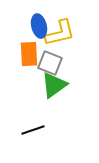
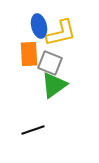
yellow L-shape: moved 1 px right
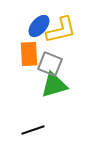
blue ellipse: rotated 55 degrees clockwise
yellow L-shape: moved 3 px up
gray square: moved 1 px down
green triangle: rotated 20 degrees clockwise
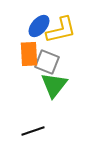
gray square: moved 3 px left, 2 px up
green triangle: rotated 36 degrees counterclockwise
black line: moved 1 px down
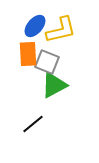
blue ellipse: moved 4 px left
orange rectangle: moved 1 px left
green triangle: rotated 24 degrees clockwise
black line: moved 7 px up; rotated 20 degrees counterclockwise
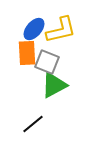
blue ellipse: moved 1 px left, 3 px down
orange rectangle: moved 1 px left, 1 px up
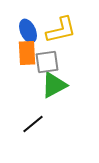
blue ellipse: moved 6 px left, 2 px down; rotated 65 degrees counterclockwise
gray square: rotated 30 degrees counterclockwise
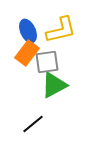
orange rectangle: rotated 40 degrees clockwise
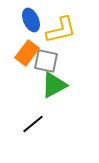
blue ellipse: moved 3 px right, 11 px up
gray square: moved 1 px left, 1 px up; rotated 20 degrees clockwise
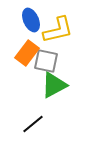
yellow L-shape: moved 3 px left
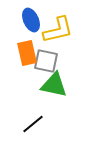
orange rectangle: rotated 50 degrees counterclockwise
green triangle: rotated 40 degrees clockwise
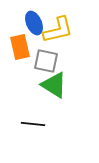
blue ellipse: moved 3 px right, 3 px down
orange rectangle: moved 7 px left, 6 px up
green triangle: rotated 20 degrees clockwise
black line: rotated 45 degrees clockwise
